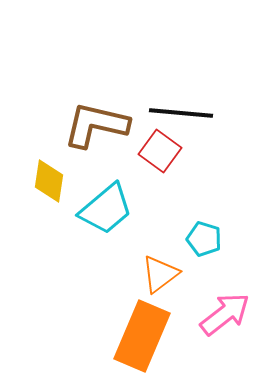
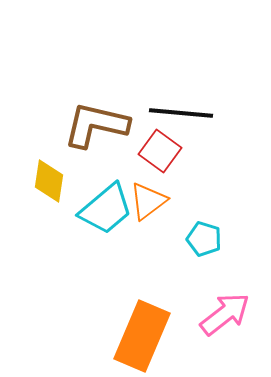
orange triangle: moved 12 px left, 73 px up
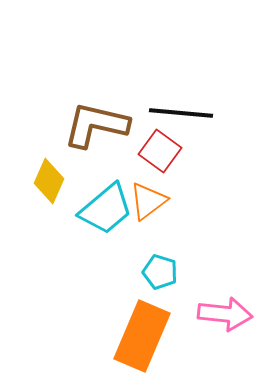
yellow diamond: rotated 15 degrees clockwise
cyan pentagon: moved 44 px left, 33 px down
pink arrow: rotated 44 degrees clockwise
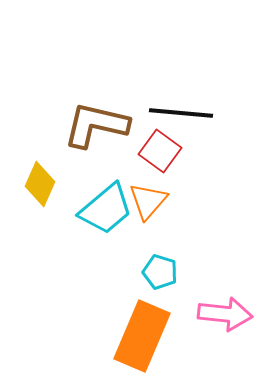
yellow diamond: moved 9 px left, 3 px down
orange triangle: rotated 12 degrees counterclockwise
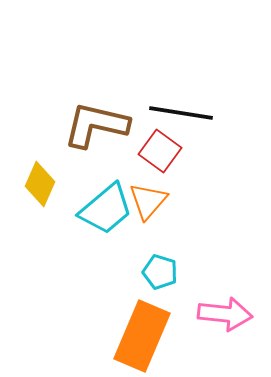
black line: rotated 4 degrees clockwise
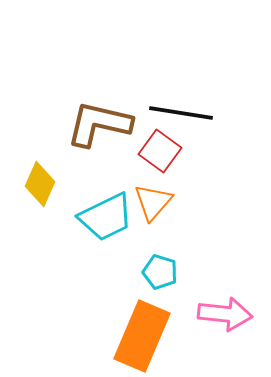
brown L-shape: moved 3 px right, 1 px up
orange triangle: moved 5 px right, 1 px down
cyan trapezoid: moved 8 px down; rotated 14 degrees clockwise
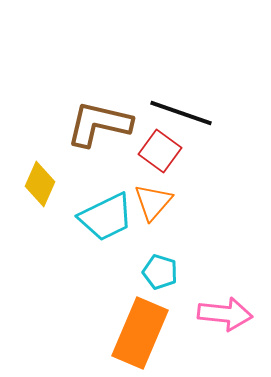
black line: rotated 10 degrees clockwise
orange rectangle: moved 2 px left, 3 px up
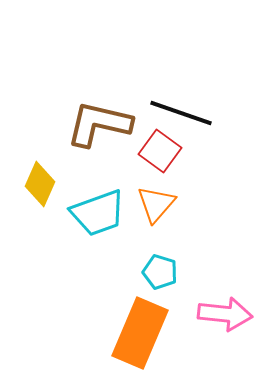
orange triangle: moved 3 px right, 2 px down
cyan trapezoid: moved 8 px left, 4 px up; rotated 6 degrees clockwise
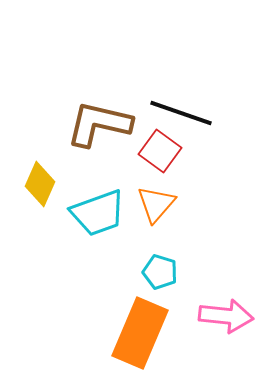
pink arrow: moved 1 px right, 2 px down
